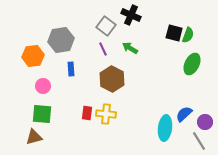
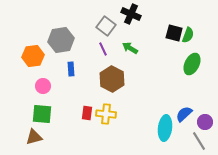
black cross: moved 1 px up
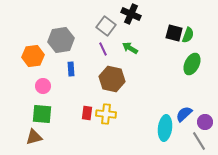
brown hexagon: rotated 15 degrees counterclockwise
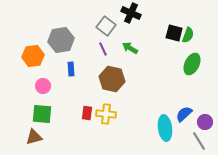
black cross: moved 1 px up
cyan ellipse: rotated 15 degrees counterclockwise
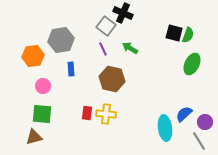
black cross: moved 8 px left
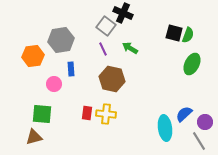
pink circle: moved 11 px right, 2 px up
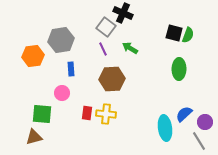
gray square: moved 1 px down
green ellipse: moved 13 px left, 5 px down; rotated 25 degrees counterclockwise
brown hexagon: rotated 15 degrees counterclockwise
pink circle: moved 8 px right, 9 px down
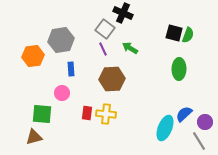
gray square: moved 1 px left, 2 px down
cyan ellipse: rotated 30 degrees clockwise
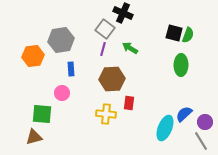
purple line: rotated 40 degrees clockwise
green ellipse: moved 2 px right, 4 px up
red rectangle: moved 42 px right, 10 px up
gray line: moved 2 px right
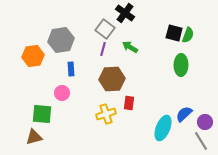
black cross: moved 2 px right; rotated 12 degrees clockwise
green arrow: moved 1 px up
yellow cross: rotated 24 degrees counterclockwise
cyan ellipse: moved 2 px left
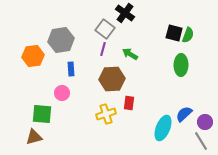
green arrow: moved 7 px down
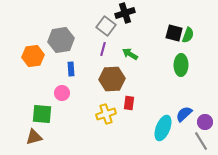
black cross: rotated 36 degrees clockwise
gray square: moved 1 px right, 3 px up
